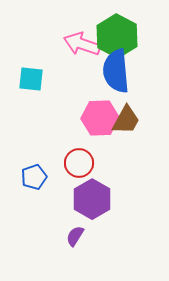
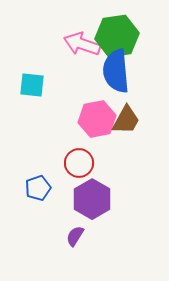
green hexagon: rotated 24 degrees clockwise
cyan square: moved 1 px right, 6 px down
pink hexagon: moved 3 px left, 1 px down; rotated 9 degrees counterclockwise
blue pentagon: moved 4 px right, 11 px down
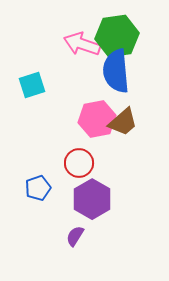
cyan square: rotated 24 degrees counterclockwise
brown trapezoid: moved 3 px left, 2 px down; rotated 20 degrees clockwise
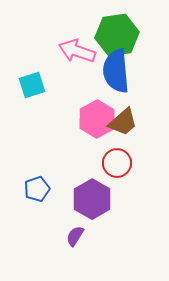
green hexagon: moved 1 px up
pink arrow: moved 5 px left, 7 px down
pink hexagon: rotated 18 degrees counterclockwise
red circle: moved 38 px right
blue pentagon: moved 1 px left, 1 px down
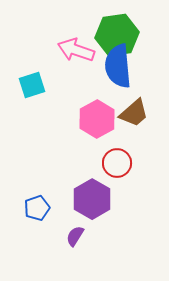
pink arrow: moved 1 px left, 1 px up
blue semicircle: moved 2 px right, 5 px up
brown trapezoid: moved 11 px right, 9 px up
blue pentagon: moved 19 px down
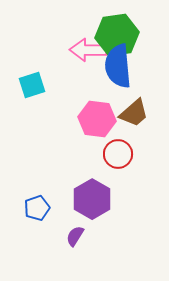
pink arrow: moved 12 px right; rotated 18 degrees counterclockwise
pink hexagon: rotated 24 degrees counterclockwise
red circle: moved 1 px right, 9 px up
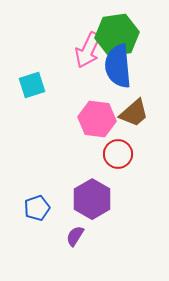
pink arrow: rotated 66 degrees counterclockwise
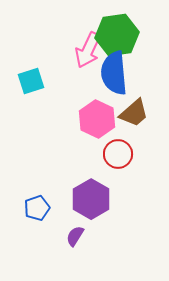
blue semicircle: moved 4 px left, 7 px down
cyan square: moved 1 px left, 4 px up
pink hexagon: rotated 18 degrees clockwise
purple hexagon: moved 1 px left
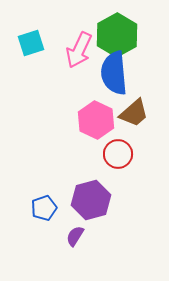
green hexagon: rotated 21 degrees counterclockwise
pink arrow: moved 9 px left
cyan square: moved 38 px up
pink hexagon: moved 1 px left, 1 px down
purple hexagon: moved 1 px down; rotated 15 degrees clockwise
blue pentagon: moved 7 px right
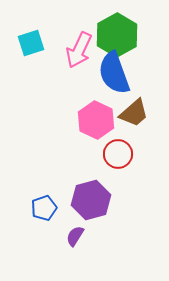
blue semicircle: rotated 15 degrees counterclockwise
